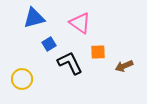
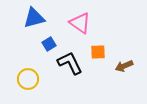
yellow circle: moved 6 px right
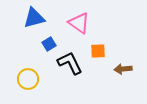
pink triangle: moved 1 px left
orange square: moved 1 px up
brown arrow: moved 1 px left, 3 px down; rotated 18 degrees clockwise
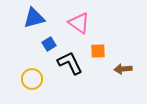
yellow circle: moved 4 px right
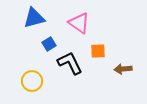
yellow circle: moved 2 px down
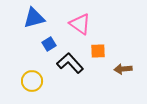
pink triangle: moved 1 px right, 1 px down
black L-shape: rotated 16 degrees counterclockwise
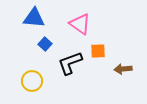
blue triangle: rotated 20 degrees clockwise
blue square: moved 4 px left; rotated 16 degrees counterclockwise
black L-shape: rotated 68 degrees counterclockwise
